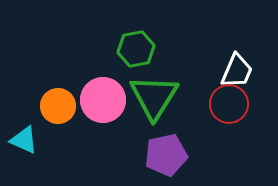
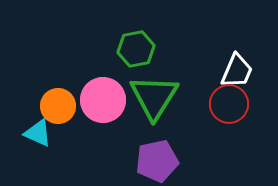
cyan triangle: moved 14 px right, 7 px up
purple pentagon: moved 9 px left, 6 px down
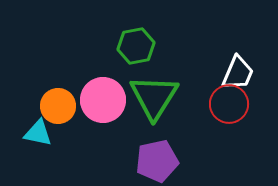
green hexagon: moved 3 px up
white trapezoid: moved 1 px right, 2 px down
cyan triangle: rotated 12 degrees counterclockwise
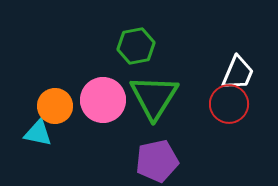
orange circle: moved 3 px left
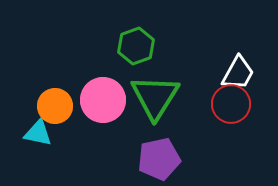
green hexagon: rotated 9 degrees counterclockwise
white trapezoid: rotated 6 degrees clockwise
green triangle: moved 1 px right
red circle: moved 2 px right
purple pentagon: moved 2 px right, 2 px up
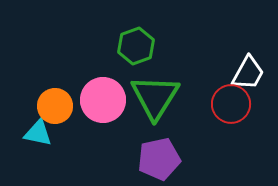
white trapezoid: moved 10 px right
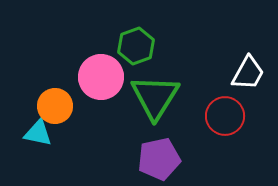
pink circle: moved 2 px left, 23 px up
red circle: moved 6 px left, 12 px down
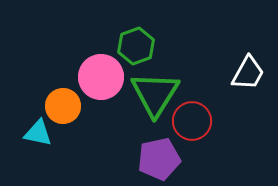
green triangle: moved 3 px up
orange circle: moved 8 px right
red circle: moved 33 px left, 5 px down
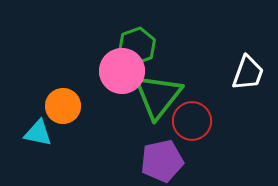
green hexagon: moved 1 px right
white trapezoid: rotated 9 degrees counterclockwise
pink circle: moved 21 px right, 6 px up
green triangle: moved 3 px right, 2 px down; rotated 6 degrees clockwise
purple pentagon: moved 3 px right, 2 px down
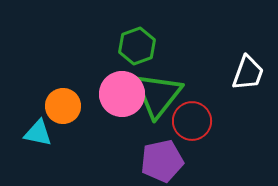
pink circle: moved 23 px down
green triangle: moved 1 px up
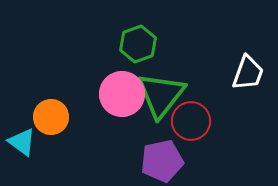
green hexagon: moved 1 px right, 2 px up
green triangle: moved 3 px right
orange circle: moved 12 px left, 11 px down
red circle: moved 1 px left
cyan triangle: moved 16 px left, 9 px down; rotated 24 degrees clockwise
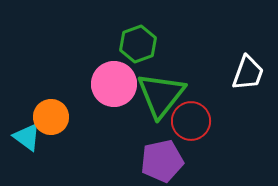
pink circle: moved 8 px left, 10 px up
cyan triangle: moved 5 px right, 5 px up
